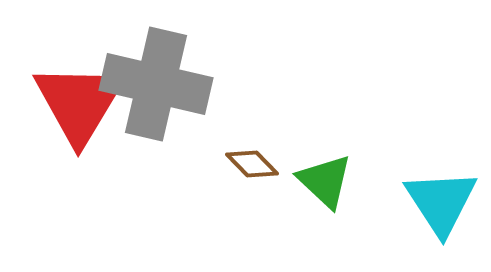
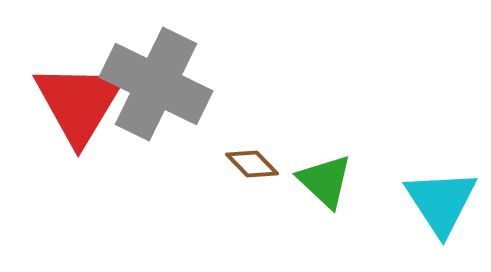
gray cross: rotated 13 degrees clockwise
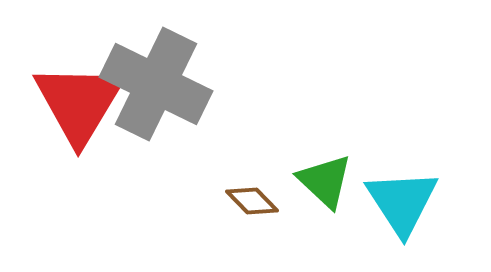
brown diamond: moved 37 px down
cyan triangle: moved 39 px left
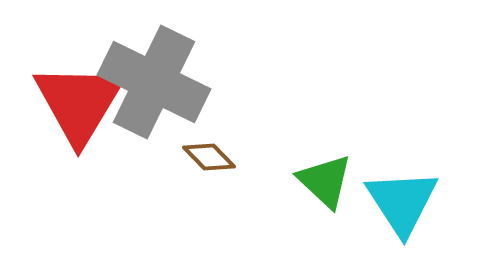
gray cross: moved 2 px left, 2 px up
brown diamond: moved 43 px left, 44 px up
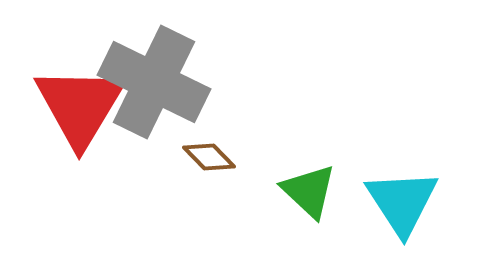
red triangle: moved 1 px right, 3 px down
green triangle: moved 16 px left, 10 px down
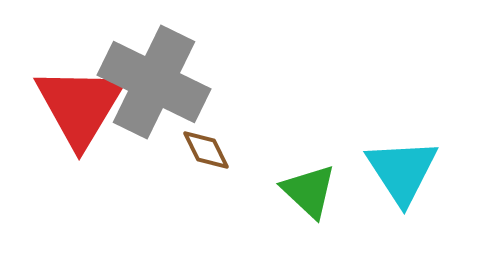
brown diamond: moved 3 px left, 7 px up; rotated 18 degrees clockwise
cyan triangle: moved 31 px up
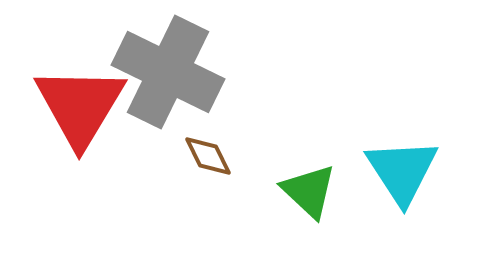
gray cross: moved 14 px right, 10 px up
brown diamond: moved 2 px right, 6 px down
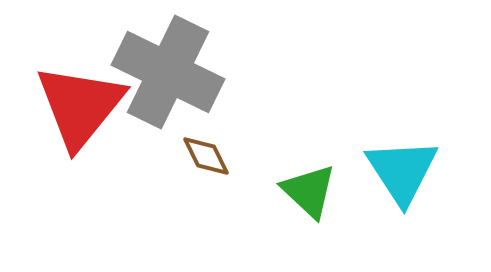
red triangle: rotated 8 degrees clockwise
brown diamond: moved 2 px left
